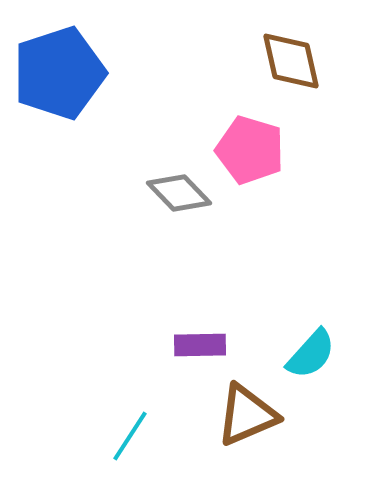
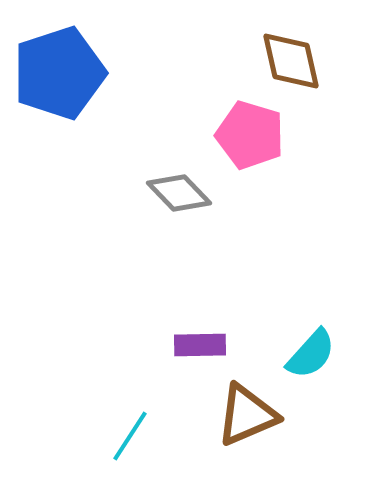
pink pentagon: moved 15 px up
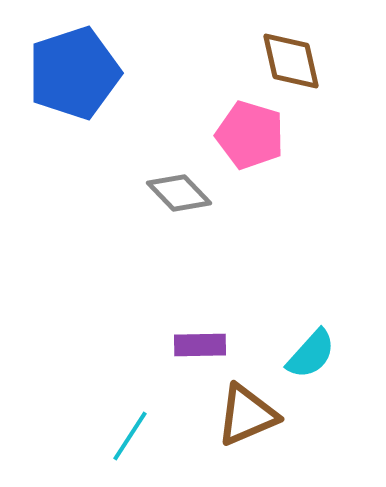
blue pentagon: moved 15 px right
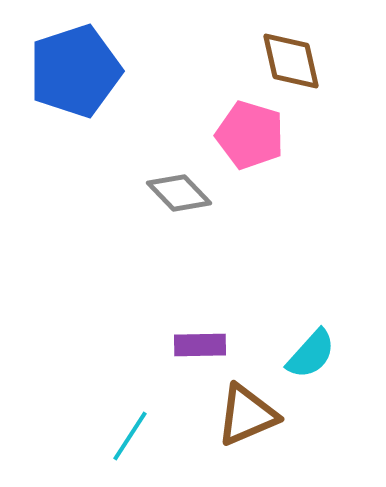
blue pentagon: moved 1 px right, 2 px up
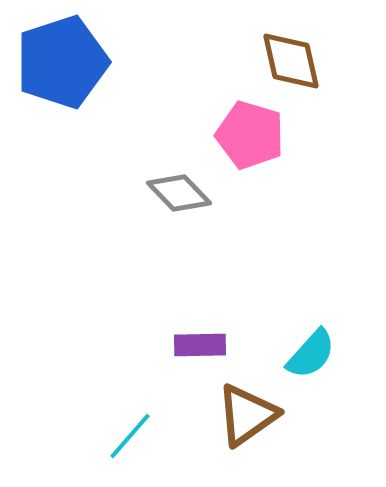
blue pentagon: moved 13 px left, 9 px up
brown triangle: rotated 12 degrees counterclockwise
cyan line: rotated 8 degrees clockwise
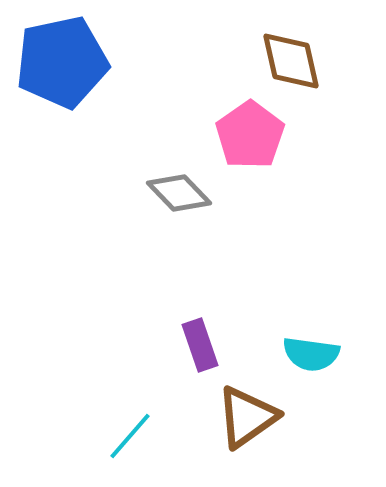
blue pentagon: rotated 6 degrees clockwise
pink pentagon: rotated 20 degrees clockwise
purple rectangle: rotated 72 degrees clockwise
cyan semicircle: rotated 56 degrees clockwise
brown triangle: moved 2 px down
